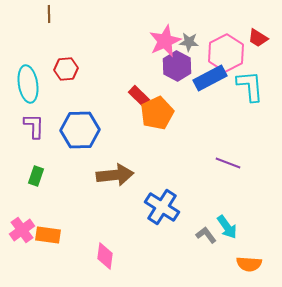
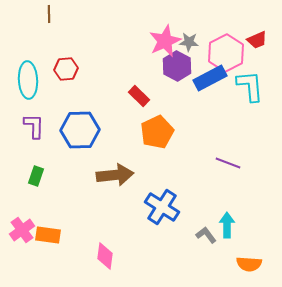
red trapezoid: moved 1 px left, 2 px down; rotated 55 degrees counterclockwise
cyan ellipse: moved 4 px up; rotated 6 degrees clockwise
orange pentagon: moved 19 px down
cyan arrow: moved 2 px up; rotated 145 degrees counterclockwise
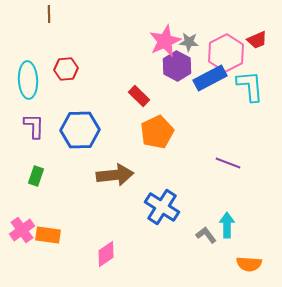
pink diamond: moved 1 px right, 2 px up; rotated 48 degrees clockwise
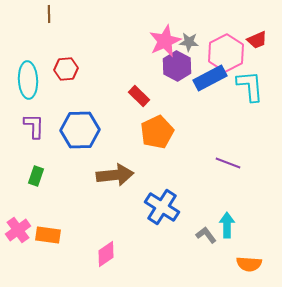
pink cross: moved 4 px left
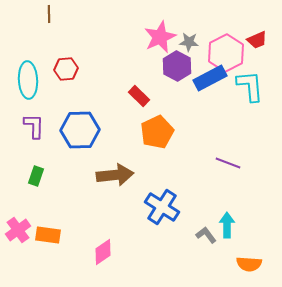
pink star: moved 5 px left, 4 px up
pink diamond: moved 3 px left, 2 px up
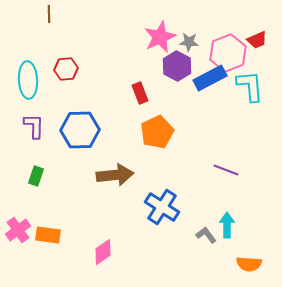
pink hexagon: moved 2 px right; rotated 6 degrees clockwise
red rectangle: moved 1 px right, 3 px up; rotated 25 degrees clockwise
purple line: moved 2 px left, 7 px down
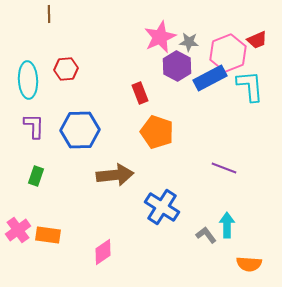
orange pentagon: rotated 28 degrees counterclockwise
purple line: moved 2 px left, 2 px up
